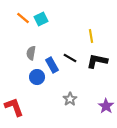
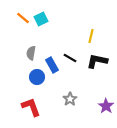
yellow line: rotated 24 degrees clockwise
red L-shape: moved 17 px right
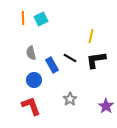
orange line: rotated 48 degrees clockwise
gray semicircle: rotated 24 degrees counterclockwise
black L-shape: moved 1 px left, 1 px up; rotated 20 degrees counterclockwise
blue circle: moved 3 px left, 3 px down
red L-shape: moved 1 px up
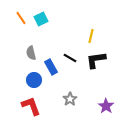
orange line: moved 2 px left; rotated 32 degrees counterclockwise
blue rectangle: moved 1 px left, 2 px down
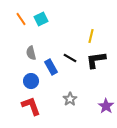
orange line: moved 1 px down
blue circle: moved 3 px left, 1 px down
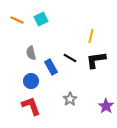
orange line: moved 4 px left, 1 px down; rotated 32 degrees counterclockwise
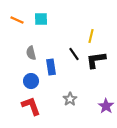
cyan square: rotated 24 degrees clockwise
black line: moved 4 px right, 4 px up; rotated 24 degrees clockwise
blue rectangle: rotated 21 degrees clockwise
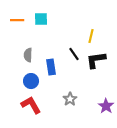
orange line: rotated 24 degrees counterclockwise
gray semicircle: moved 3 px left, 2 px down; rotated 16 degrees clockwise
red L-shape: moved 1 px up; rotated 10 degrees counterclockwise
